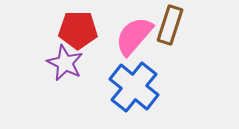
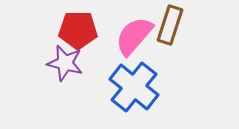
purple star: rotated 12 degrees counterclockwise
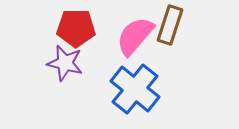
red pentagon: moved 2 px left, 2 px up
pink semicircle: moved 1 px right
blue cross: moved 1 px right, 2 px down
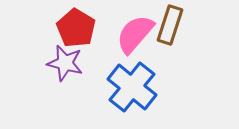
red pentagon: rotated 30 degrees clockwise
pink semicircle: moved 2 px up
blue cross: moved 3 px left, 2 px up
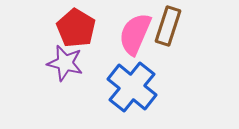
brown rectangle: moved 2 px left, 1 px down
pink semicircle: rotated 18 degrees counterclockwise
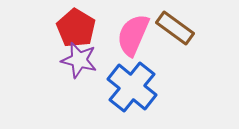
brown rectangle: moved 7 px right, 2 px down; rotated 72 degrees counterclockwise
pink semicircle: moved 2 px left, 1 px down
purple star: moved 14 px right, 3 px up
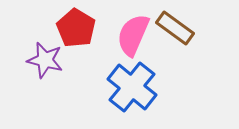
purple star: moved 34 px left
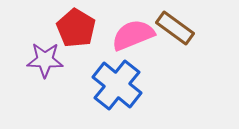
pink semicircle: rotated 45 degrees clockwise
purple star: rotated 12 degrees counterclockwise
blue cross: moved 15 px left, 2 px up
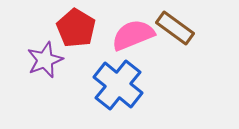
purple star: rotated 24 degrees counterclockwise
blue cross: moved 1 px right
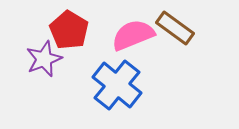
red pentagon: moved 7 px left, 2 px down
purple star: moved 1 px left, 1 px up
blue cross: moved 1 px left
